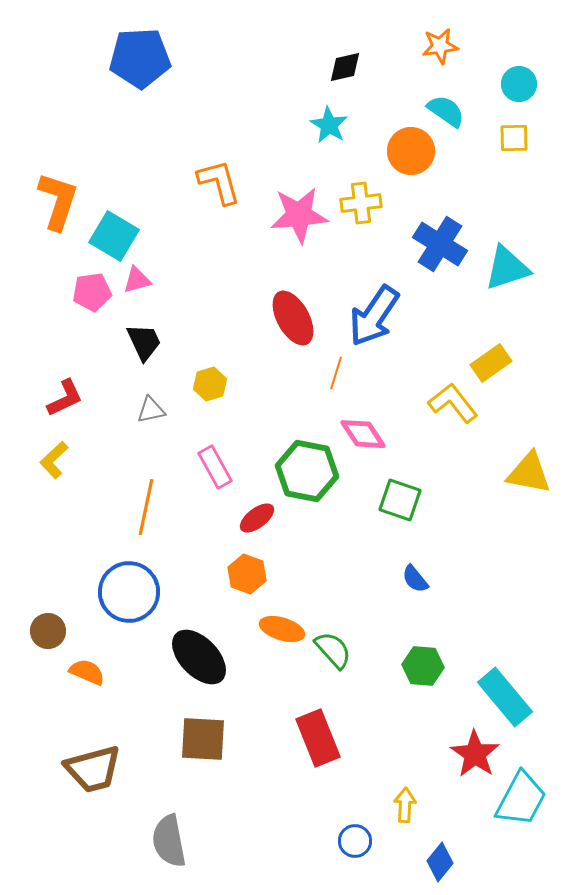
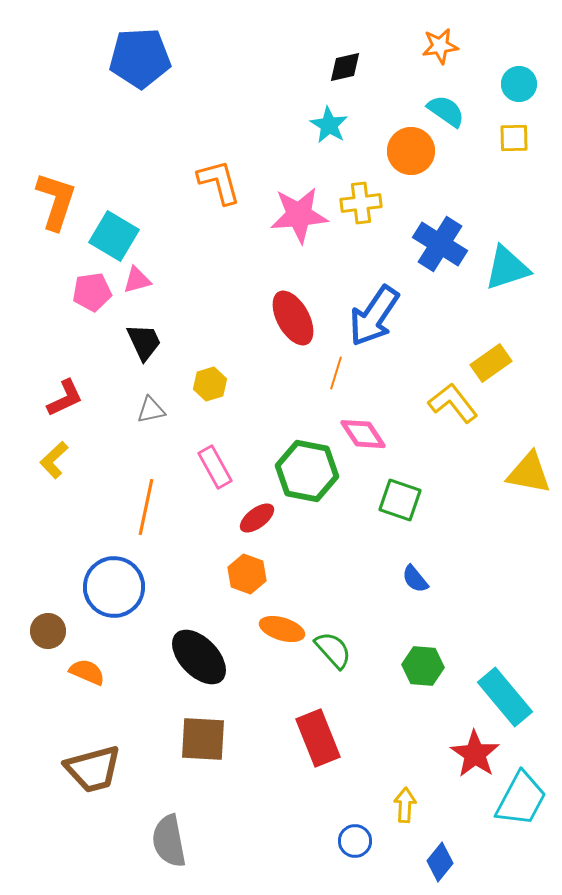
orange L-shape at (58, 201): moved 2 px left
blue circle at (129, 592): moved 15 px left, 5 px up
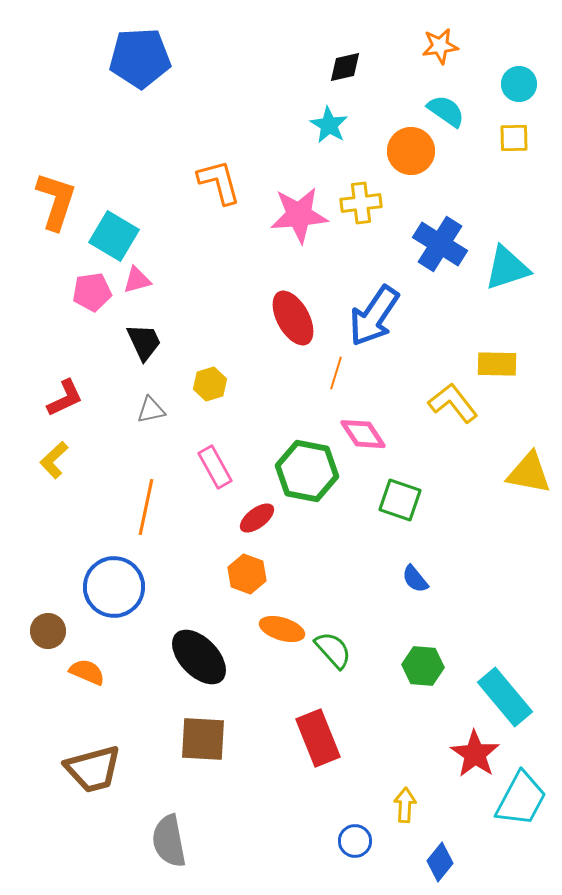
yellow rectangle at (491, 363): moved 6 px right, 1 px down; rotated 36 degrees clockwise
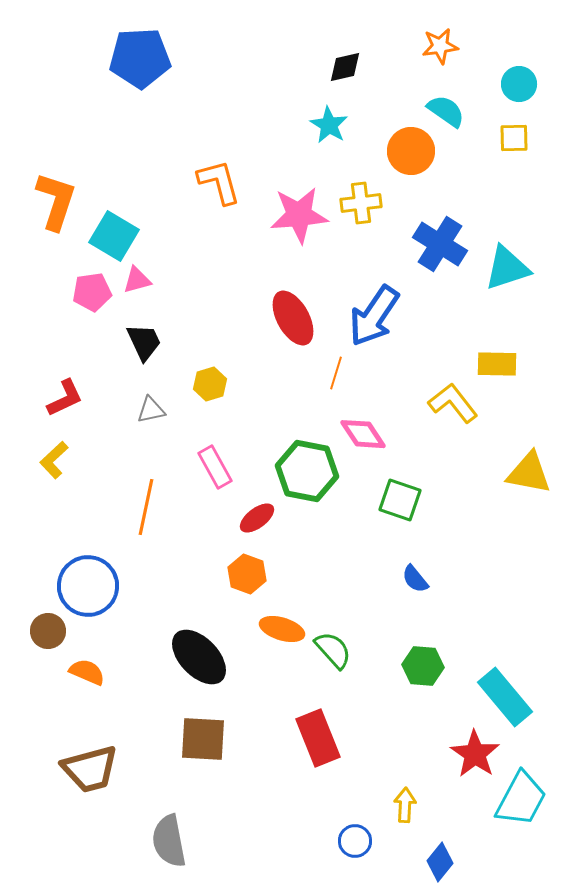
blue circle at (114, 587): moved 26 px left, 1 px up
brown trapezoid at (93, 769): moved 3 px left
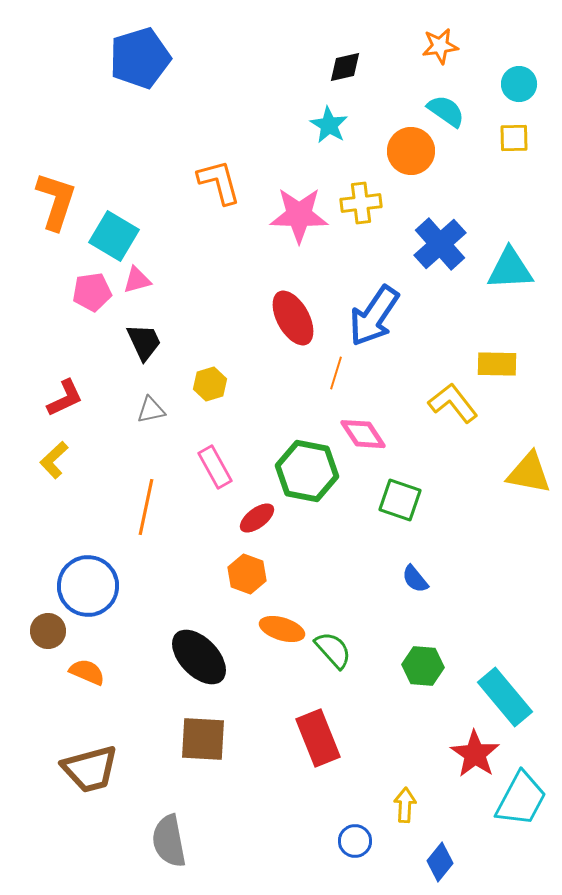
blue pentagon at (140, 58): rotated 14 degrees counterclockwise
pink star at (299, 215): rotated 6 degrees clockwise
blue cross at (440, 244): rotated 16 degrees clockwise
cyan triangle at (507, 268): moved 3 px right, 1 px down; rotated 15 degrees clockwise
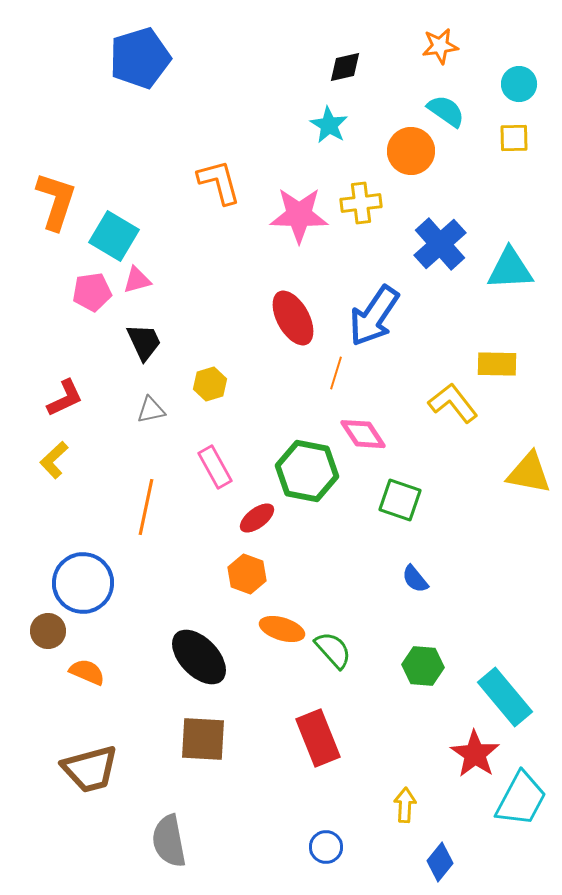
blue circle at (88, 586): moved 5 px left, 3 px up
blue circle at (355, 841): moved 29 px left, 6 px down
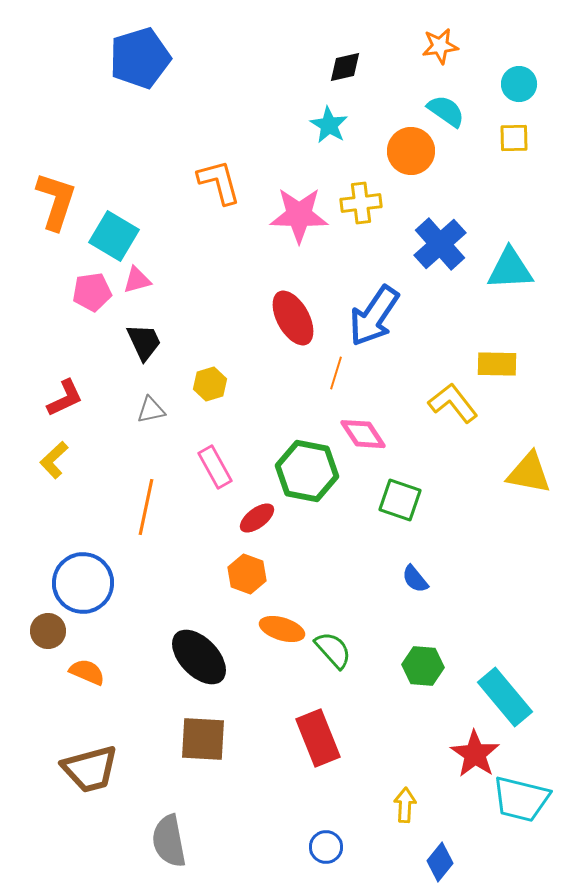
cyan trapezoid at (521, 799): rotated 76 degrees clockwise
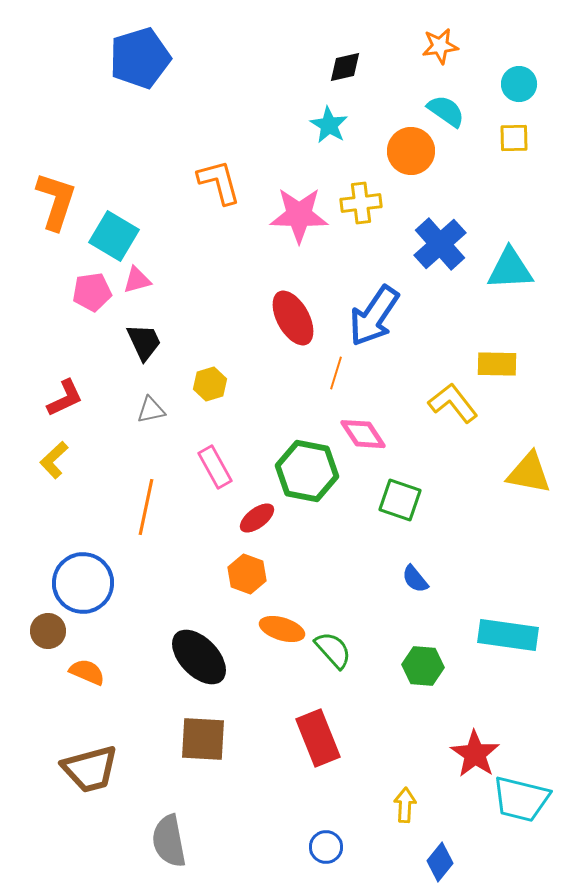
cyan rectangle at (505, 697): moved 3 px right, 62 px up; rotated 42 degrees counterclockwise
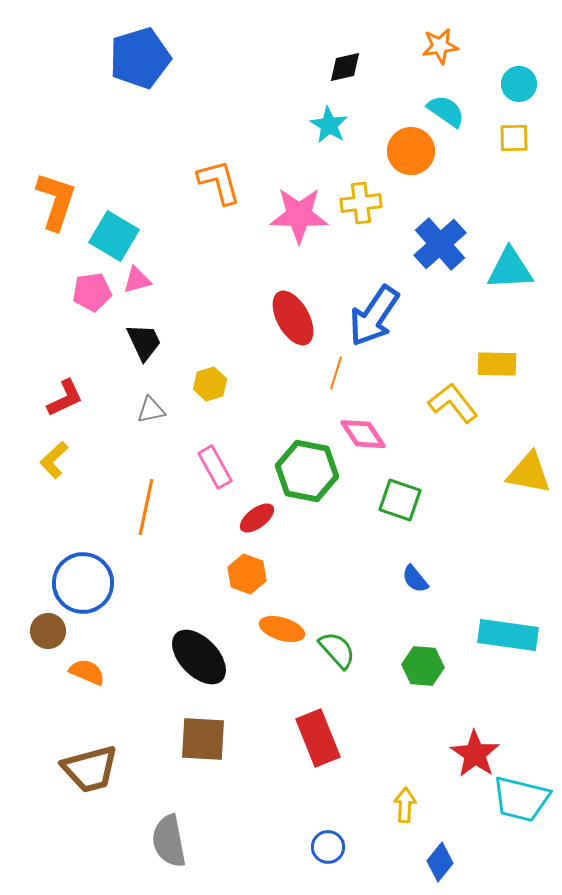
green semicircle at (333, 650): moved 4 px right
blue circle at (326, 847): moved 2 px right
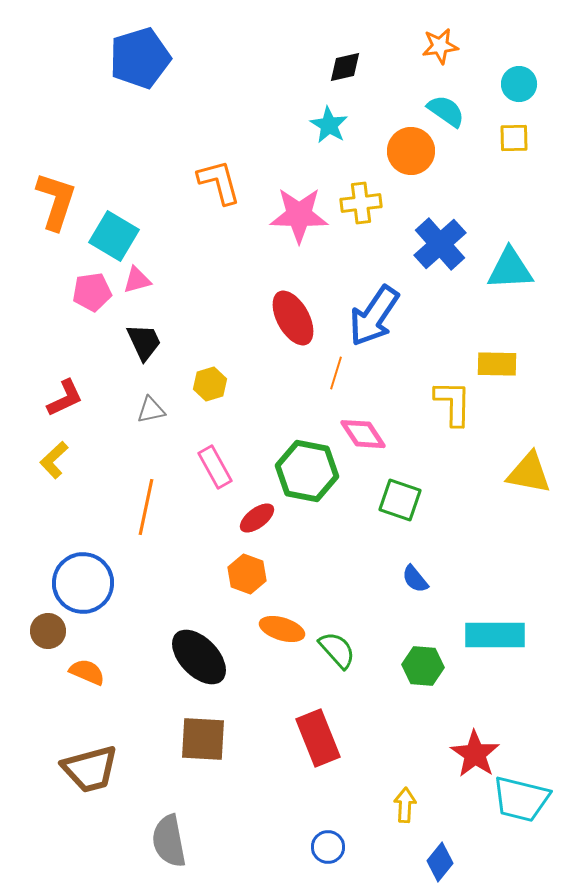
yellow L-shape at (453, 403): rotated 39 degrees clockwise
cyan rectangle at (508, 635): moved 13 px left; rotated 8 degrees counterclockwise
